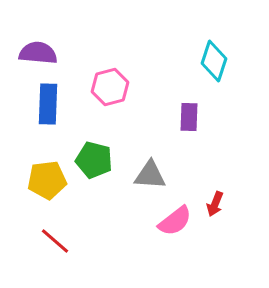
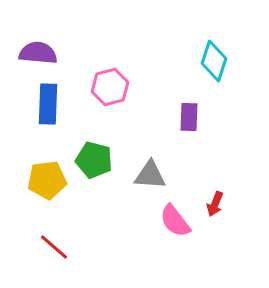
pink semicircle: rotated 90 degrees clockwise
red line: moved 1 px left, 6 px down
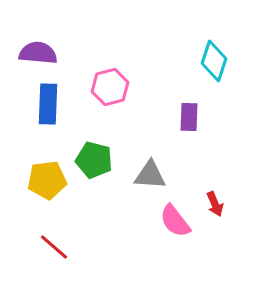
red arrow: rotated 45 degrees counterclockwise
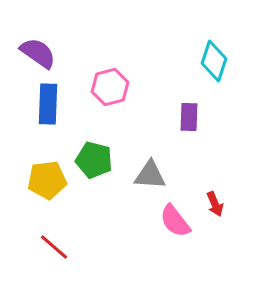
purple semicircle: rotated 30 degrees clockwise
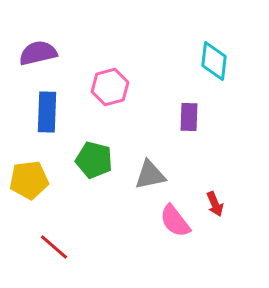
purple semicircle: rotated 48 degrees counterclockwise
cyan diamond: rotated 12 degrees counterclockwise
blue rectangle: moved 1 px left, 8 px down
gray triangle: rotated 16 degrees counterclockwise
yellow pentagon: moved 18 px left
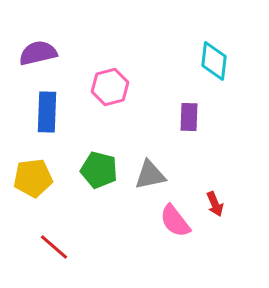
green pentagon: moved 5 px right, 10 px down
yellow pentagon: moved 4 px right, 2 px up
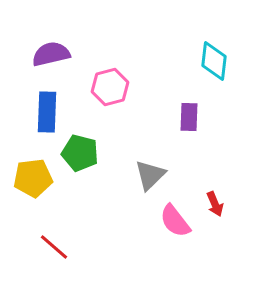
purple semicircle: moved 13 px right, 1 px down
green pentagon: moved 19 px left, 17 px up
gray triangle: rotated 32 degrees counterclockwise
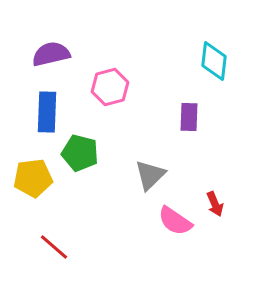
pink semicircle: rotated 18 degrees counterclockwise
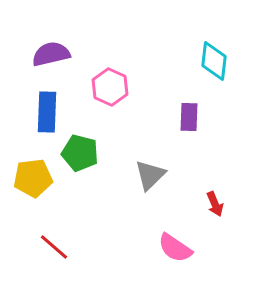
pink hexagon: rotated 21 degrees counterclockwise
pink semicircle: moved 27 px down
